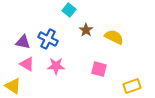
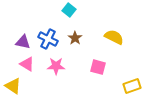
brown star: moved 11 px left, 8 px down
pink square: moved 1 px left, 2 px up
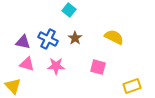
pink triangle: rotated 14 degrees counterclockwise
yellow triangle: rotated 12 degrees clockwise
